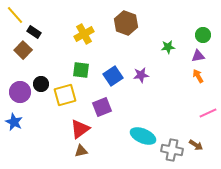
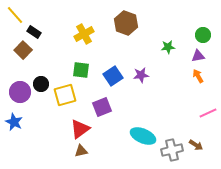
gray cross: rotated 25 degrees counterclockwise
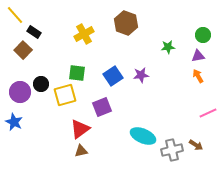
green square: moved 4 px left, 3 px down
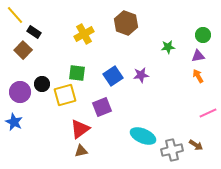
black circle: moved 1 px right
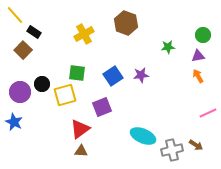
brown triangle: rotated 16 degrees clockwise
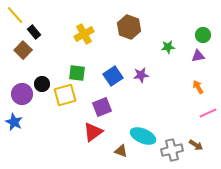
brown hexagon: moved 3 px right, 4 px down
black rectangle: rotated 16 degrees clockwise
orange arrow: moved 11 px down
purple circle: moved 2 px right, 2 px down
red triangle: moved 13 px right, 3 px down
brown triangle: moved 40 px right; rotated 16 degrees clockwise
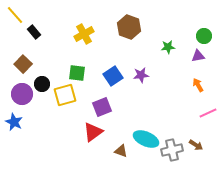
green circle: moved 1 px right, 1 px down
brown square: moved 14 px down
orange arrow: moved 2 px up
cyan ellipse: moved 3 px right, 3 px down
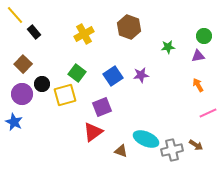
green square: rotated 30 degrees clockwise
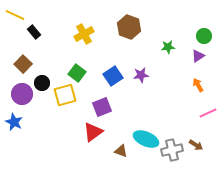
yellow line: rotated 24 degrees counterclockwise
purple triangle: rotated 24 degrees counterclockwise
black circle: moved 1 px up
